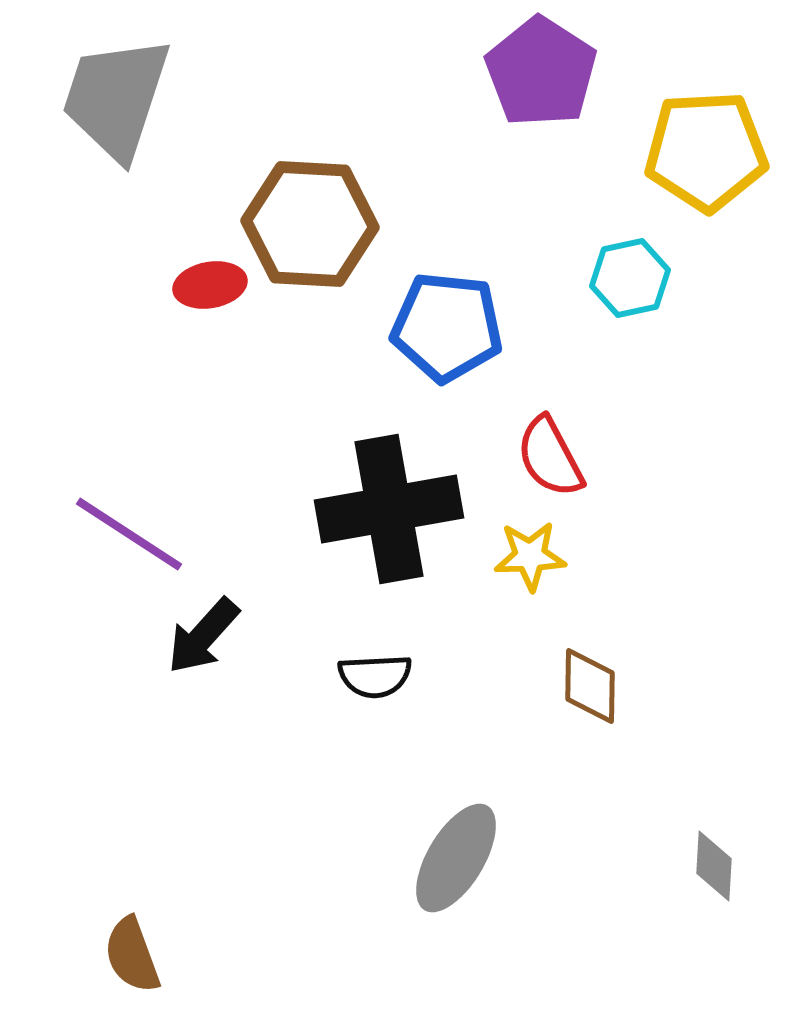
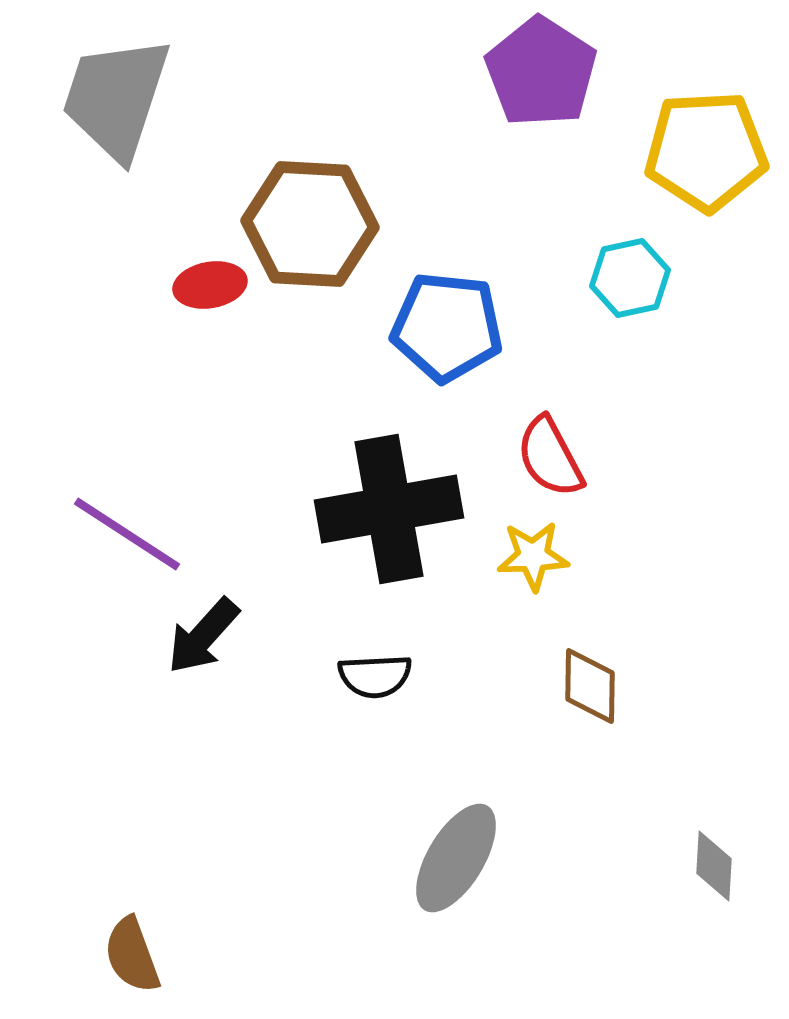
purple line: moved 2 px left
yellow star: moved 3 px right
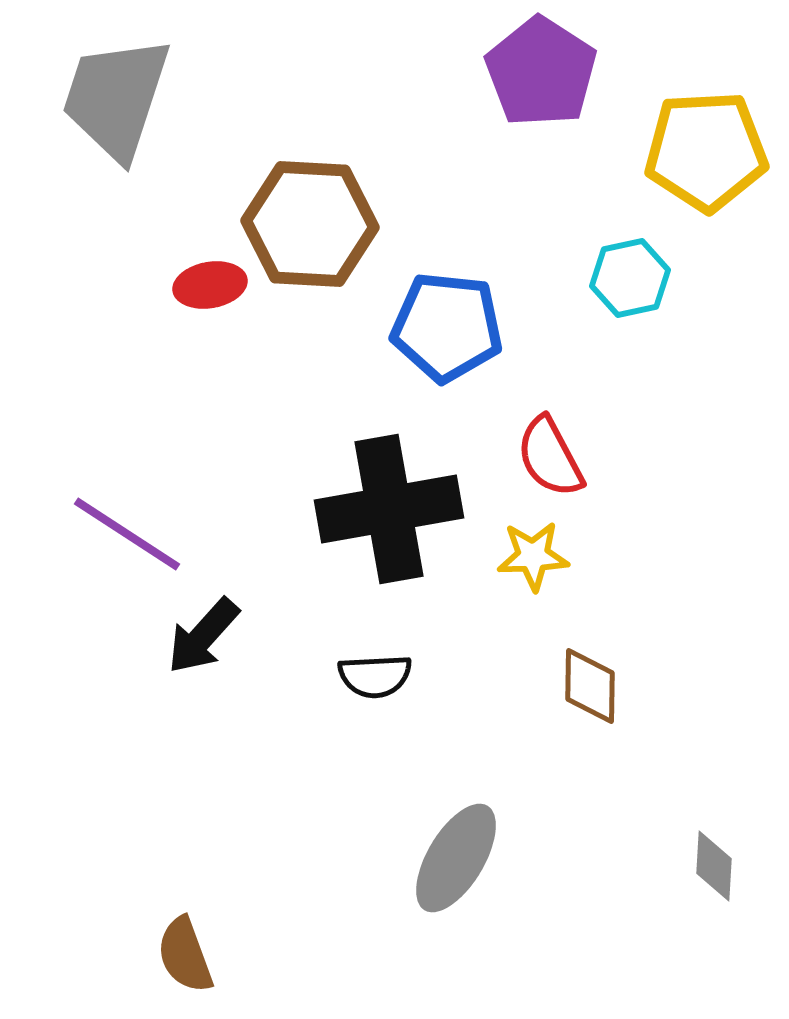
brown semicircle: moved 53 px right
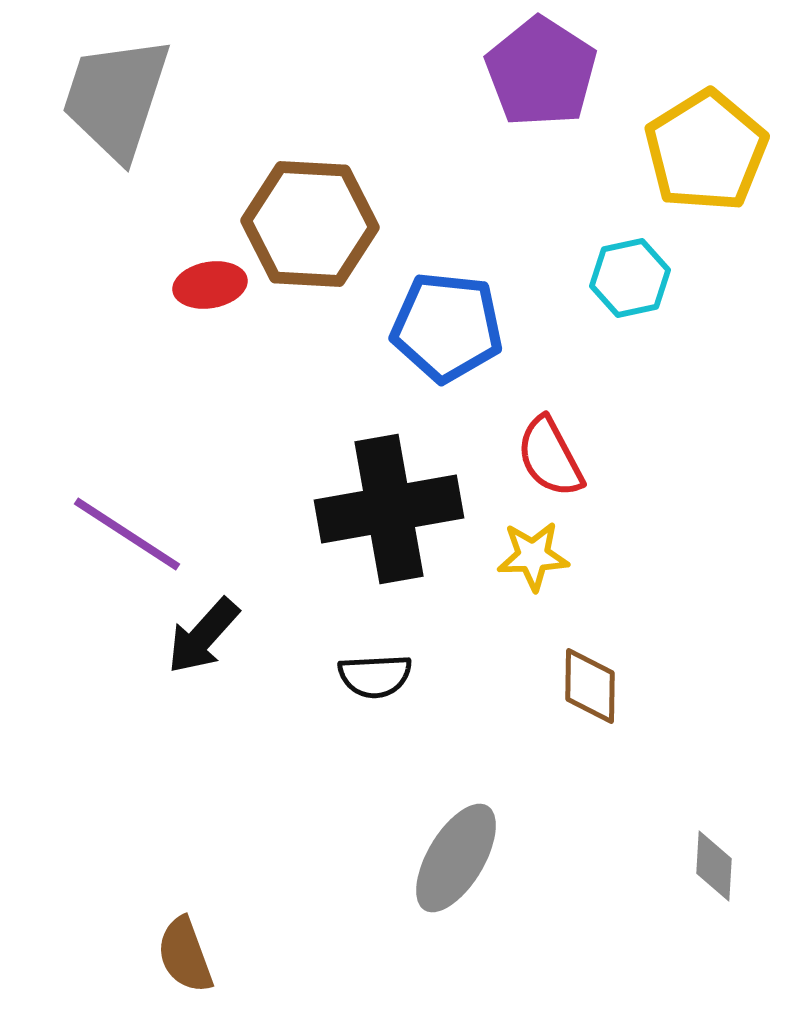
yellow pentagon: rotated 29 degrees counterclockwise
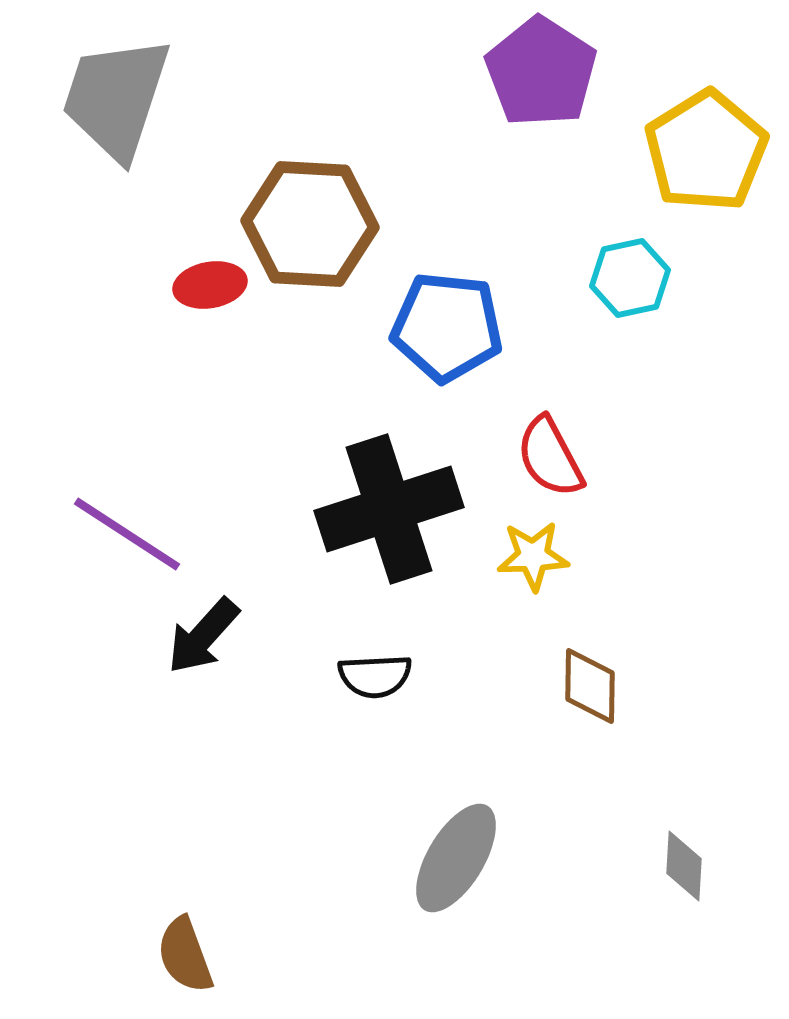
black cross: rotated 8 degrees counterclockwise
gray diamond: moved 30 px left
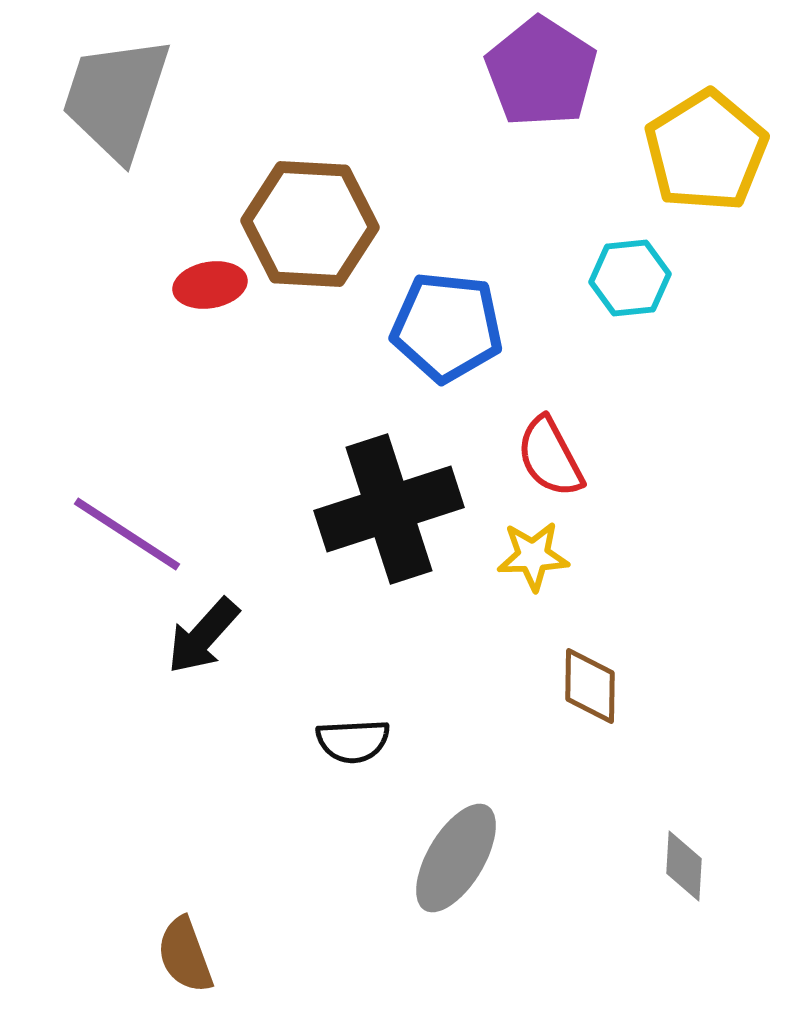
cyan hexagon: rotated 6 degrees clockwise
black semicircle: moved 22 px left, 65 px down
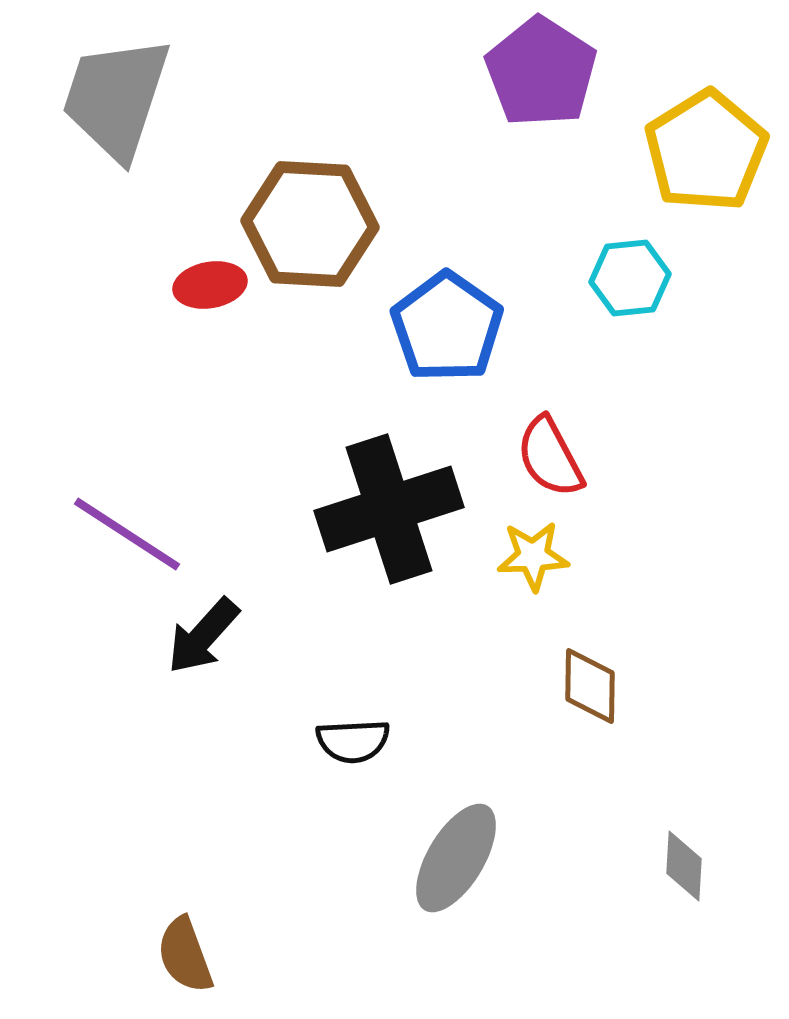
blue pentagon: rotated 29 degrees clockwise
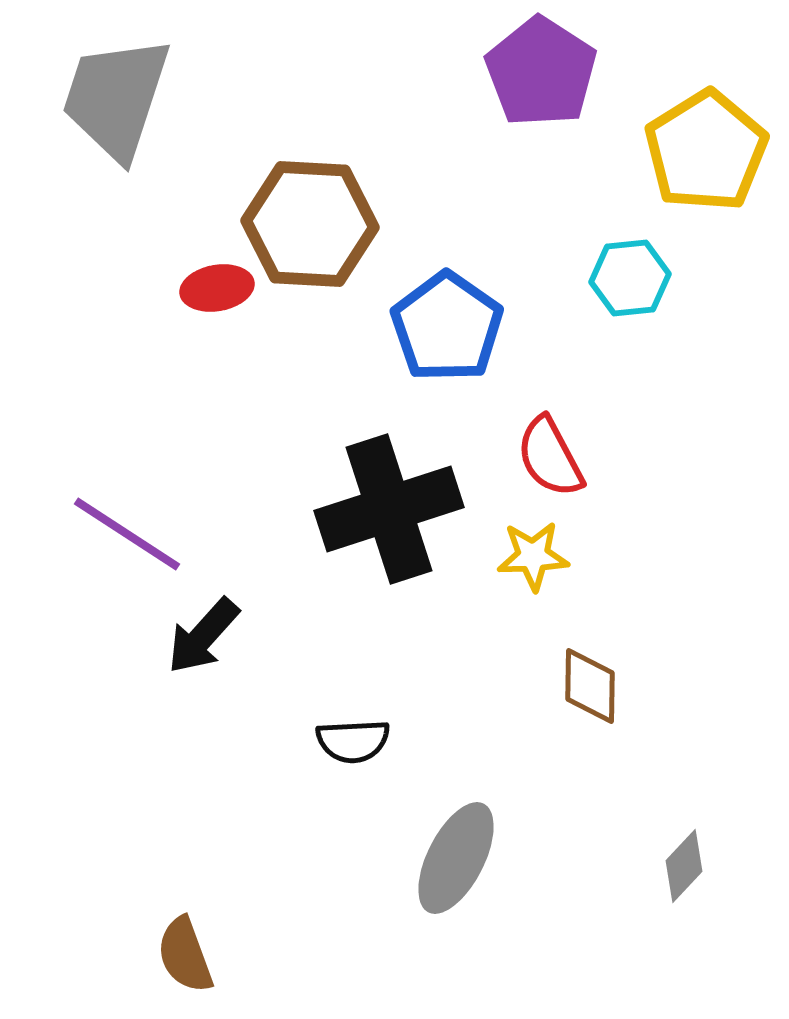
red ellipse: moved 7 px right, 3 px down
gray ellipse: rotated 4 degrees counterclockwise
gray diamond: rotated 40 degrees clockwise
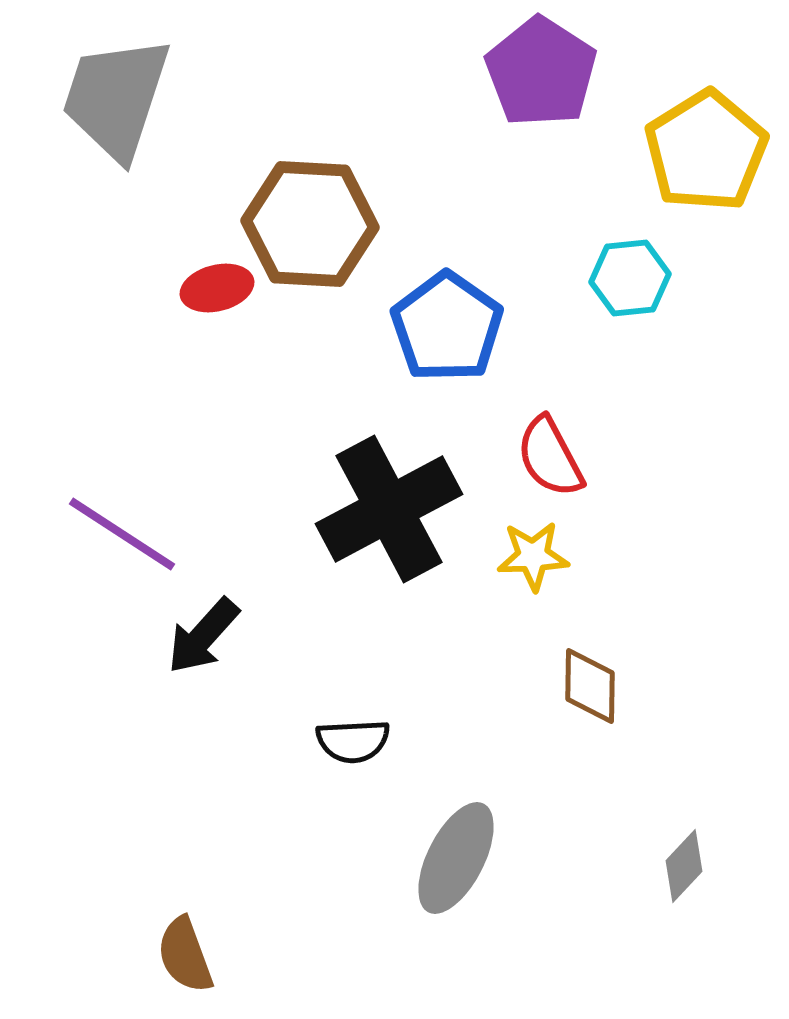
red ellipse: rotated 4 degrees counterclockwise
black cross: rotated 10 degrees counterclockwise
purple line: moved 5 px left
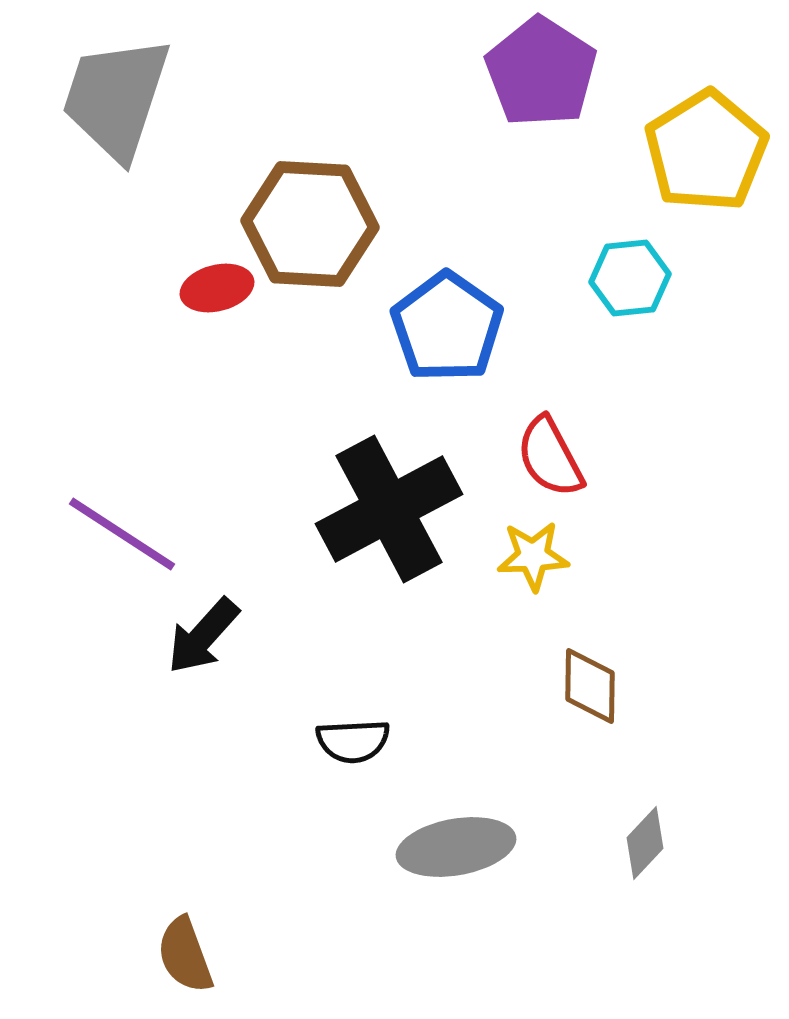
gray ellipse: moved 11 px up; rotated 53 degrees clockwise
gray diamond: moved 39 px left, 23 px up
